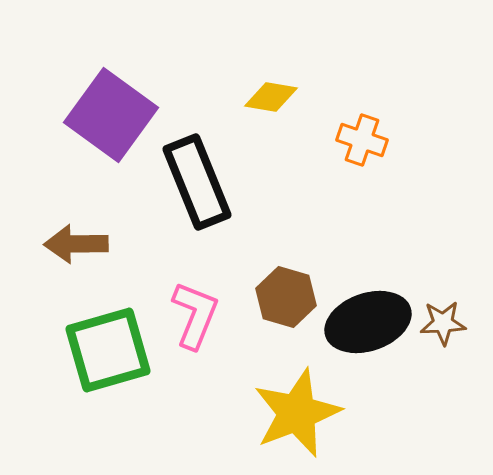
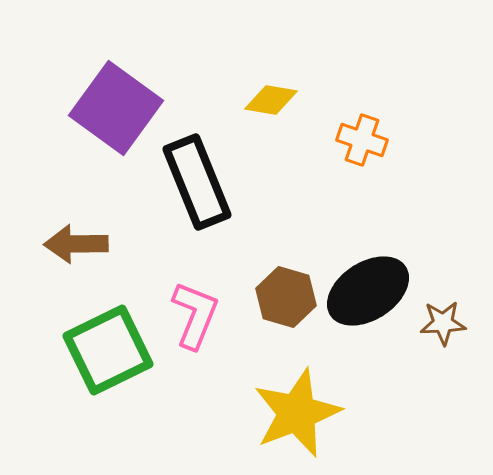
yellow diamond: moved 3 px down
purple square: moved 5 px right, 7 px up
black ellipse: moved 31 px up; rotated 14 degrees counterclockwise
green square: rotated 10 degrees counterclockwise
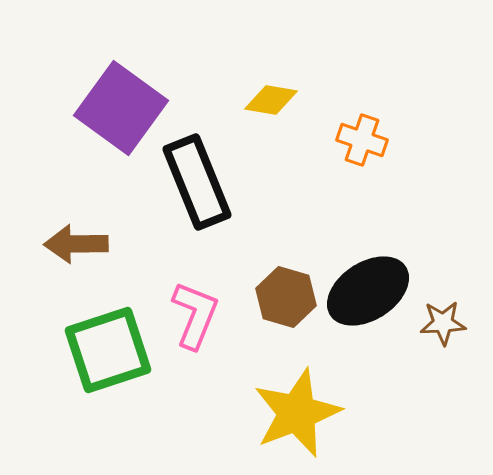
purple square: moved 5 px right
green square: rotated 8 degrees clockwise
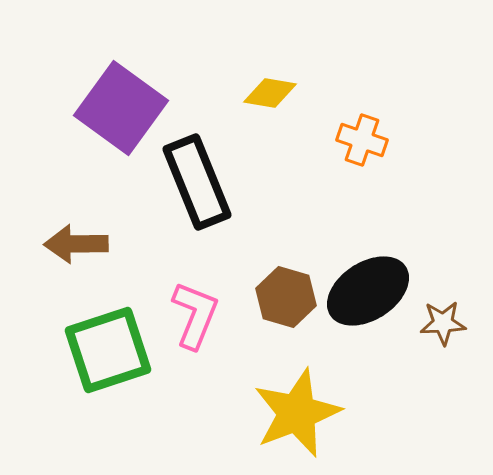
yellow diamond: moved 1 px left, 7 px up
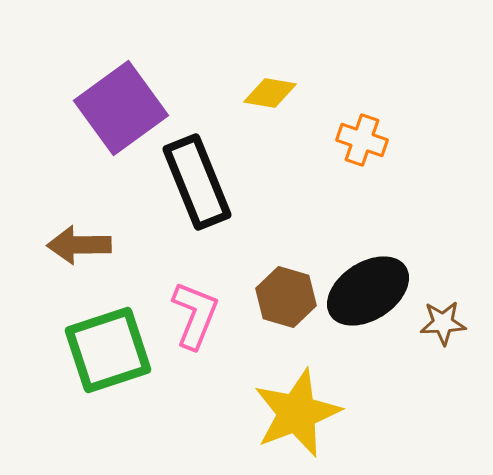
purple square: rotated 18 degrees clockwise
brown arrow: moved 3 px right, 1 px down
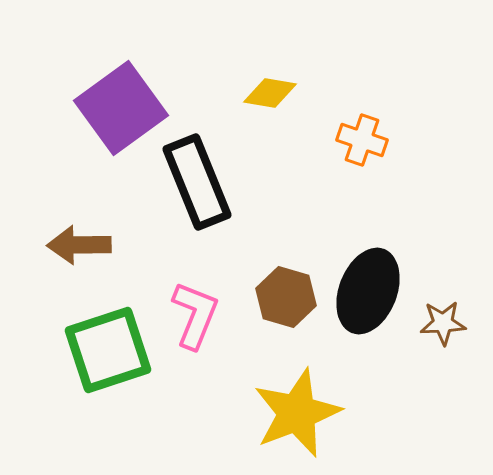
black ellipse: rotated 36 degrees counterclockwise
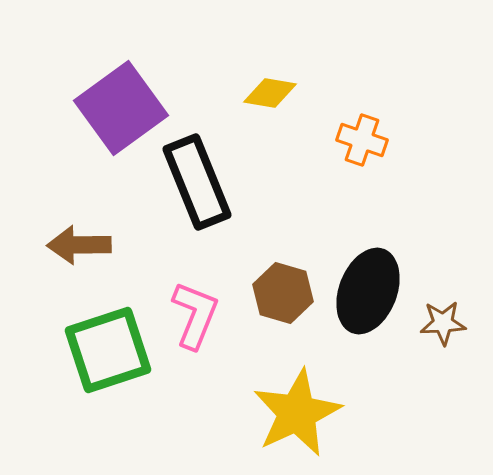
brown hexagon: moved 3 px left, 4 px up
yellow star: rotated 4 degrees counterclockwise
